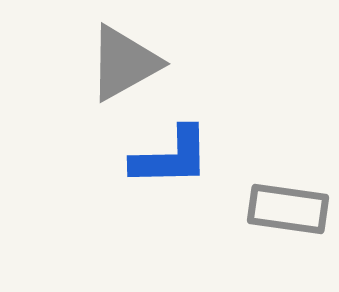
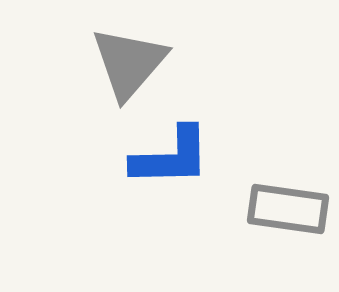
gray triangle: moved 5 px right; rotated 20 degrees counterclockwise
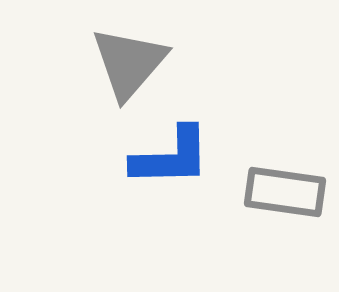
gray rectangle: moved 3 px left, 17 px up
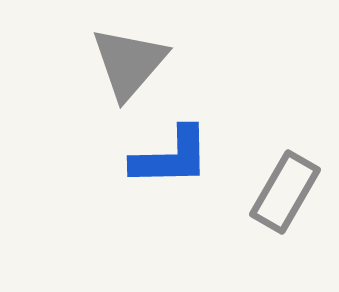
gray rectangle: rotated 68 degrees counterclockwise
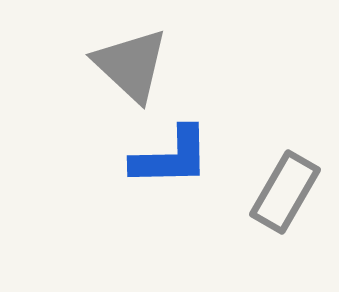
gray triangle: moved 2 px right, 2 px down; rotated 28 degrees counterclockwise
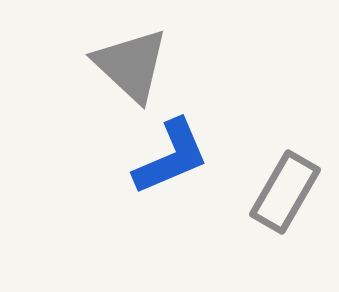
blue L-shape: rotated 22 degrees counterclockwise
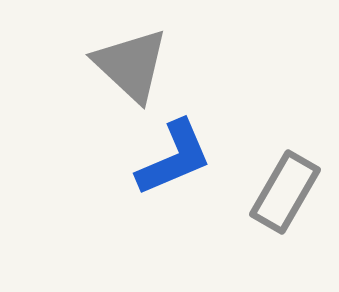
blue L-shape: moved 3 px right, 1 px down
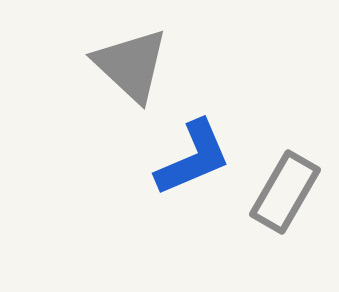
blue L-shape: moved 19 px right
